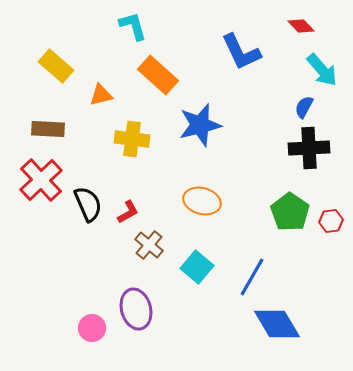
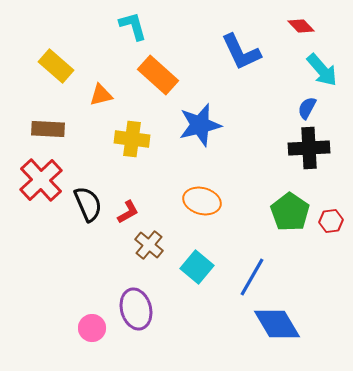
blue semicircle: moved 3 px right, 1 px down
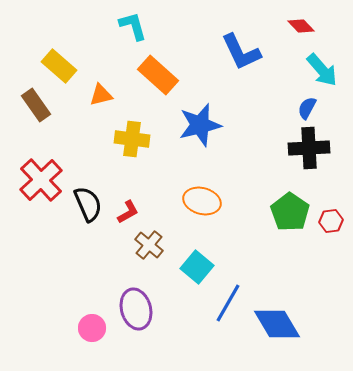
yellow rectangle: moved 3 px right
brown rectangle: moved 12 px left, 24 px up; rotated 52 degrees clockwise
blue line: moved 24 px left, 26 px down
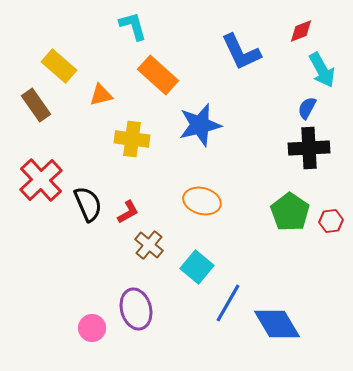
red diamond: moved 5 px down; rotated 68 degrees counterclockwise
cyan arrow: rotated 12 degrees clockwise
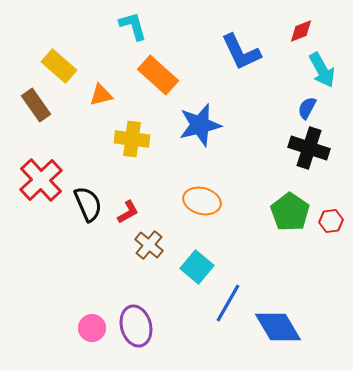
black cross: rotated 21 degrees clockwise
purple ellipse: moved 17 px down
blue diamond: moved 1 px right, 3 px down
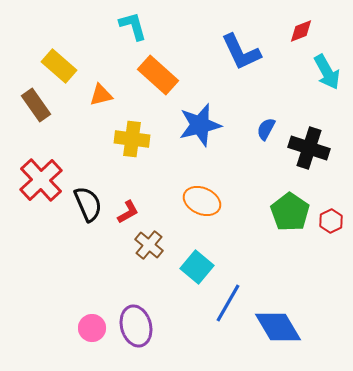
cyan arrow: moved 5 px right, 2 px down
blue semicircle: moved 41 px left, 21 px down
orange ellipse: rotated 9 degrees clockwise
red hexagon: rotated 20 degrees counterclockwise
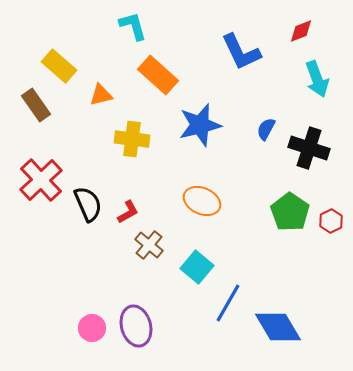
cyan arrow: moved 10 px left, 7 px down; rotated 9 degrees clockwise
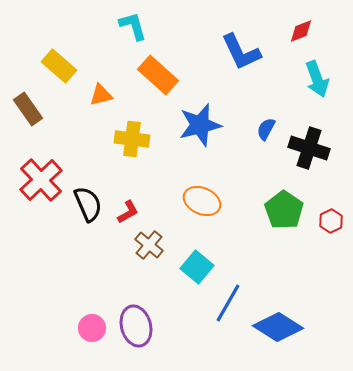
brown rectangle: moved 8 px left, 4 px down
green pentagon: moved 6 px left, 2 px up
blue diamond: rotated 27 degrees counterclockwise
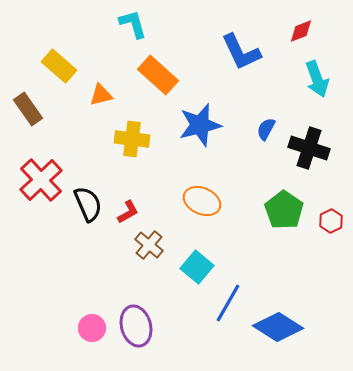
cyan L-shape: moved 2 px up
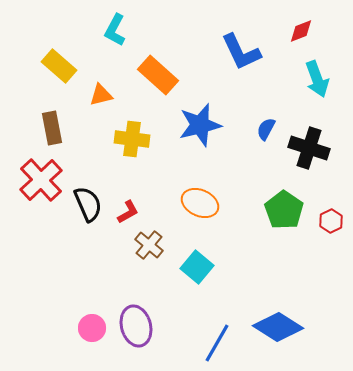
cyan L-shape: moved 18 px left, 6 px down; rotated 136 degrees counterclockwise
brown rectangle: moved 24 px right, 19 px down; rotated 24 degrees clockwise
orange ellipse: moved 2 px left, 2 px down
blue line: moved 11 px left, 40 px down
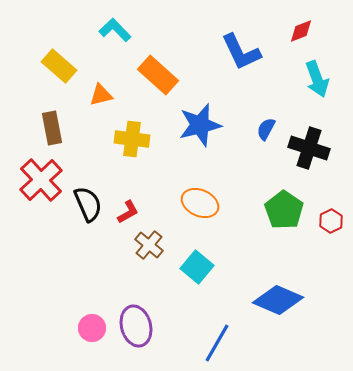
cyan L-shape: rotated 108 degrees clockwise
blue diamond: moved 27 px up; rotated 9 degrees counterclockwise
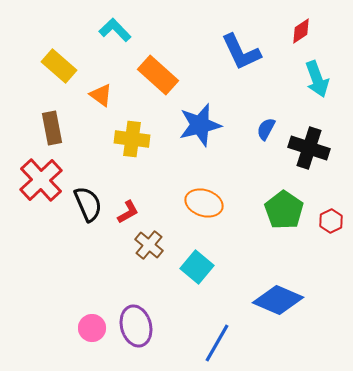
red diamond: rotated 12 degrees counterclockwise
orange triangle: rotated 50 degrees clockwise
orange ellipse: moved 4 px right; rotated 6 degrees counterclockwise
